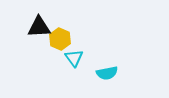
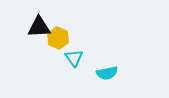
yellow hexagon: moved 2 px left, 1 px up
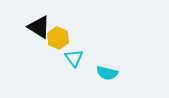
black triangle: rotated 35 degrees clockwise
cyan semicircle: rotated 25 degrees clockwise
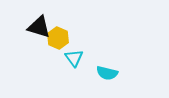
black triangle: rotated 15 degrees counterclockwise
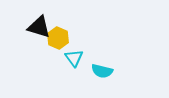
cyan semicircle: moved 5 px left, 2 px up
